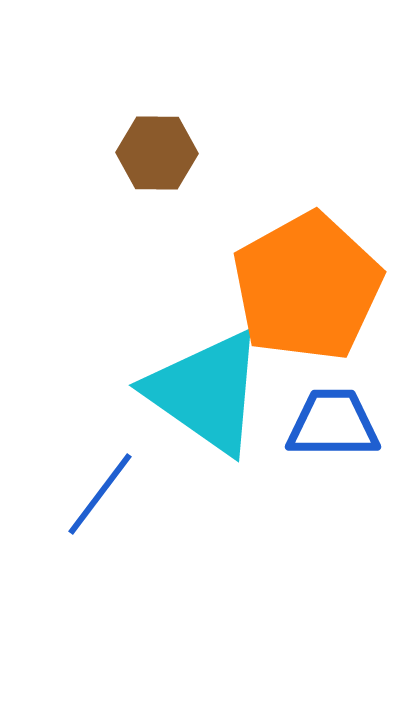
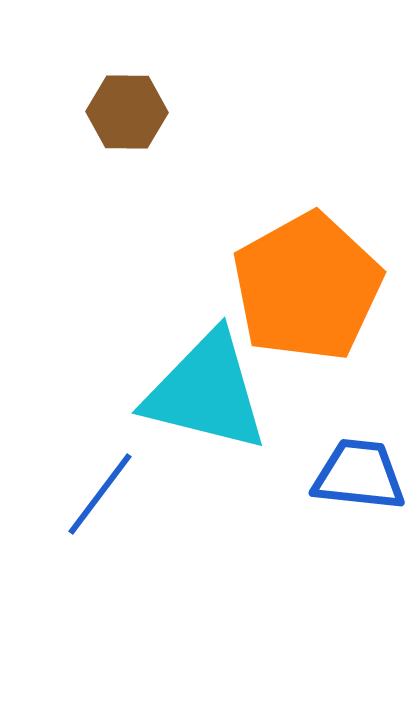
brown hexagon: moved 30 px left, 41 px up
cyan triangle: rotated 21 degrees counterclockwise
blue trapezoid: moved 26 px right, 51 px down; rotated 6 degrees clockwise
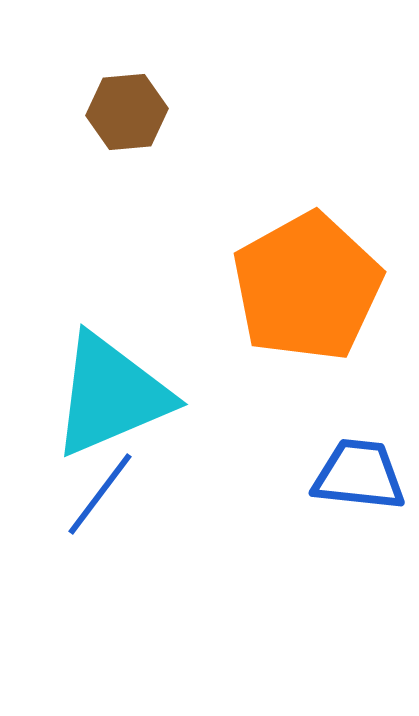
brown hexagon: rotated 6 degrees counterclockwise
cyan triangle: moved 95 px left, 3 px down; rotated 37 degrees counterclockwise
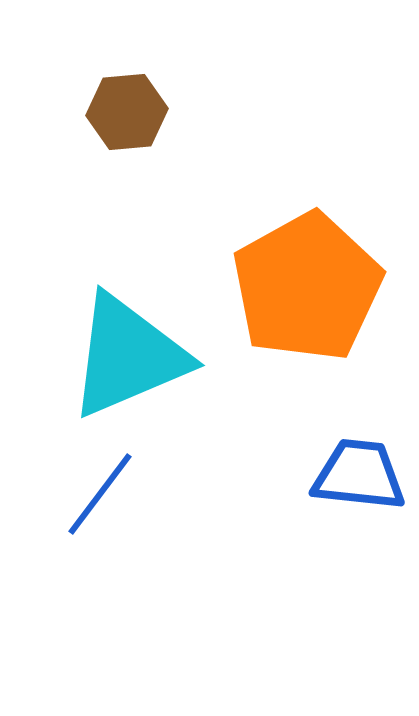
cyan triangle: moved 17 px right, 39 px up
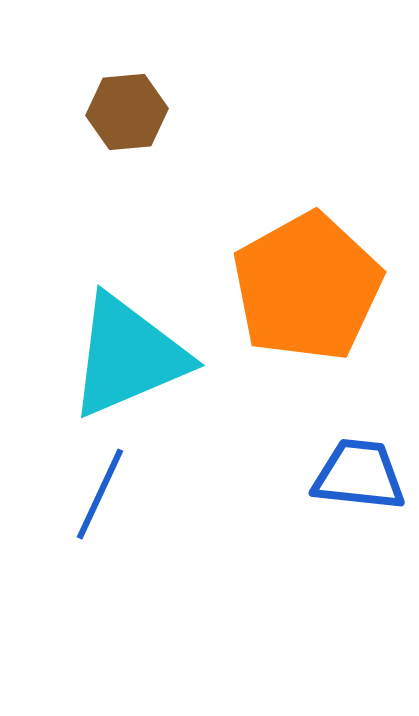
blue line: rotated 12 degrees counterclockwise
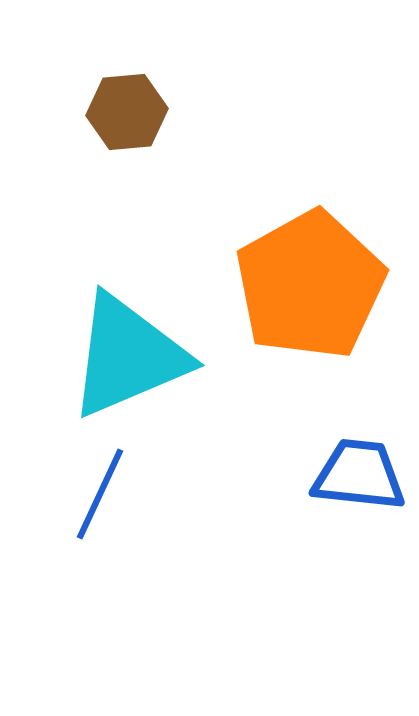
orange pentagon: moved 3 px right, 2 px up
